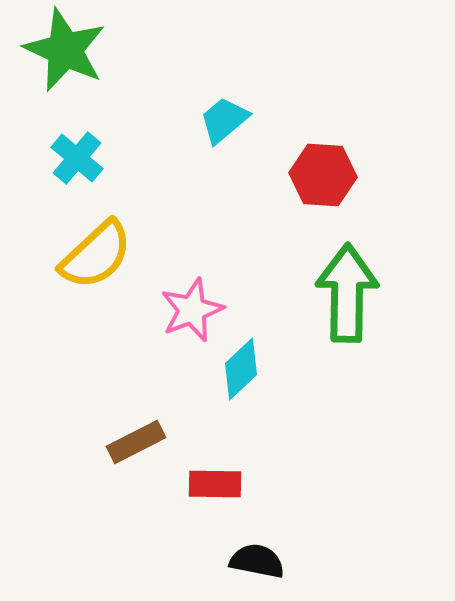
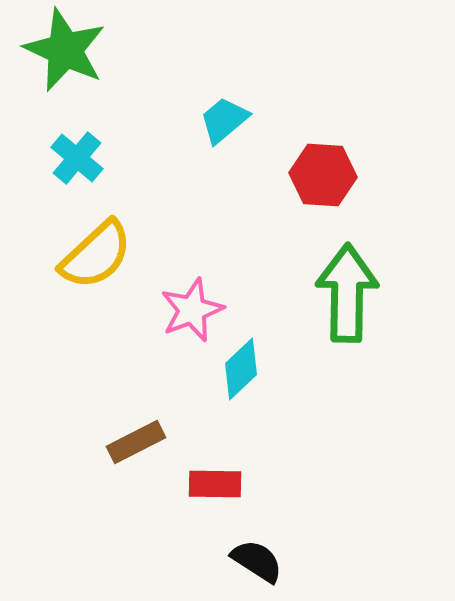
black semicircle: rotated 22 degrees clockwise
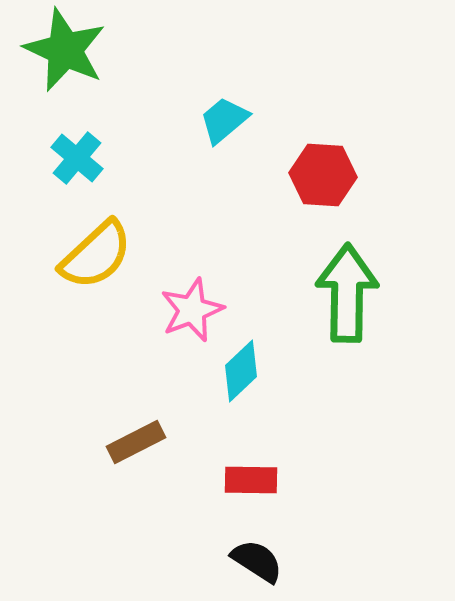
cyan diamond: moved 2 px down
red rectangle: moved 36 px right, 4 px up
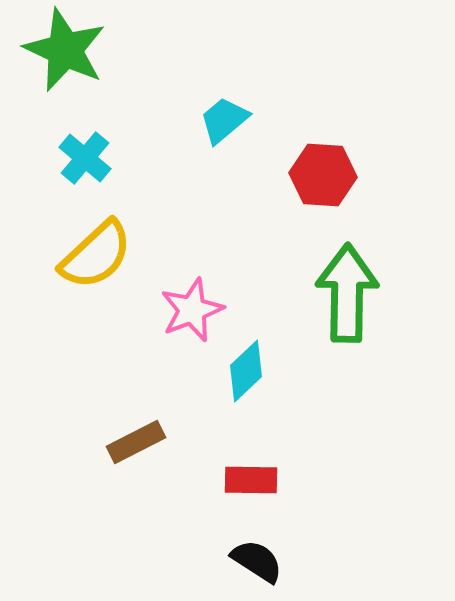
cyan cross: moved 8 px right
cyan diamond: moved 5 px right
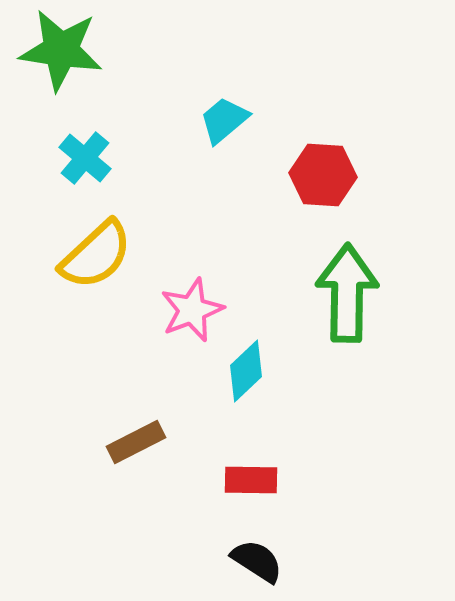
green star: moved 4 px left; rotated 16 degrees counterclockwise
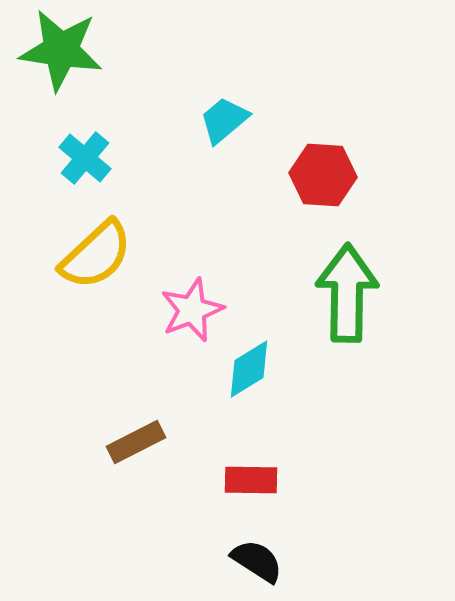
cyan diamond: moved 3 px right, 2 px up; rotated 12 degrees clockwise
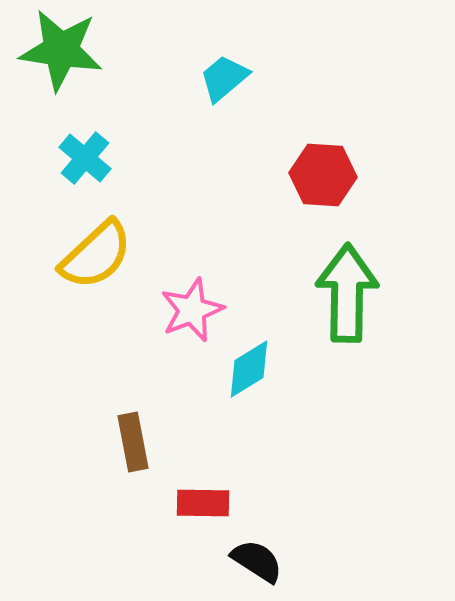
cyan trapezoid: moved 42 px up
brown rectangle: moved 3 px left; rotated 74 degrees counterclockwise
red rectangle: moved 48 px left, 23 px down
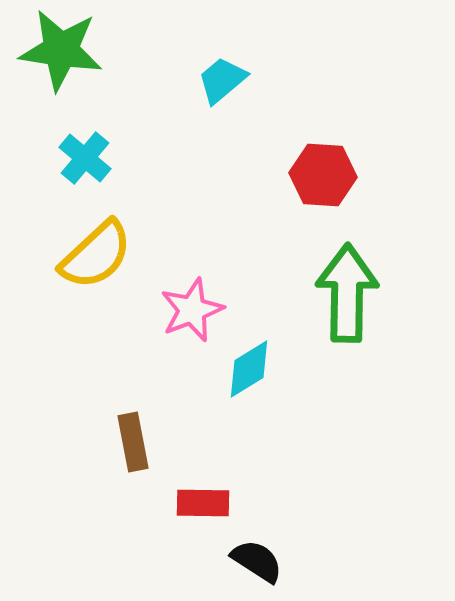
cyan trapezoid: moved 2 px left, 2 px down
